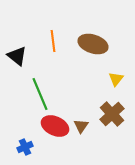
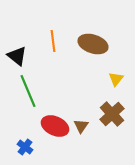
green line: moved 12 px left, 3 px up
blue cross: rotated 28 degrees counterclockwise
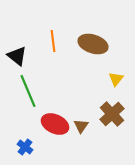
red ellipse: moved 2 px up
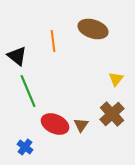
brown ellipse: moved 15 px up
brown triangle: moved 1 px up
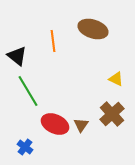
yellow triangle: rotated 42 degrees counterclockwise
green line: rotated 8 degrees counterclockwise
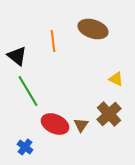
brown cross: moved 3 px left
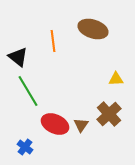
black triangle: moved 1 px right, 1 px down
yellow triangle: rotated 28 degrees counterclockwise
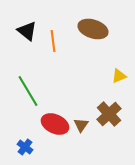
black triangle: moved 9 px right, 26 px up
yellow triangle: moved 3 px right, 3 px up; rotated 21 degrees counterclockwise
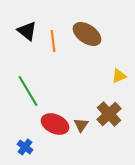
brown ellipse: moved 6 px left, 5 px down; rotated 16 degrees clockwise
